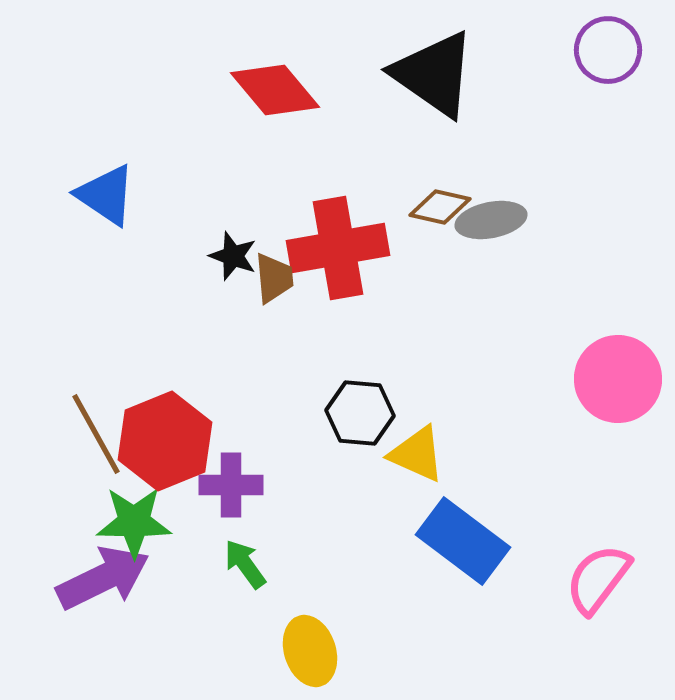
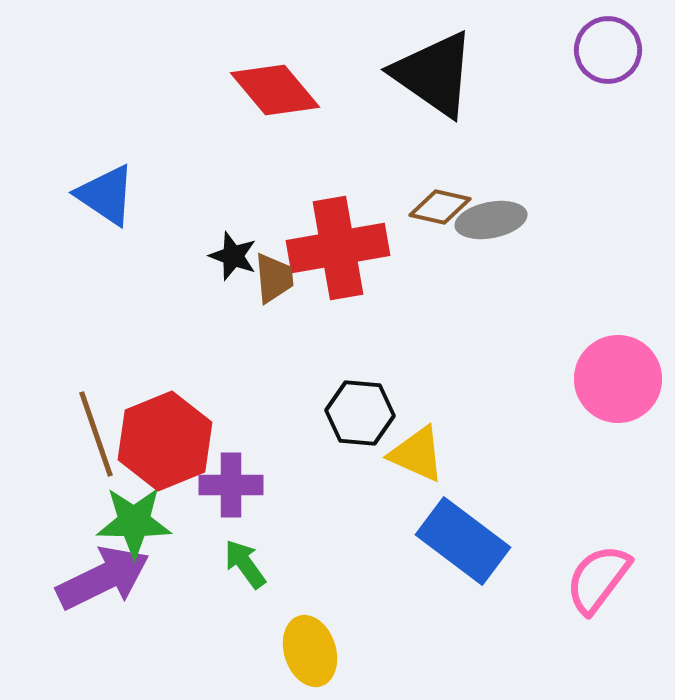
brown line: rotated 10 degrees clockwise
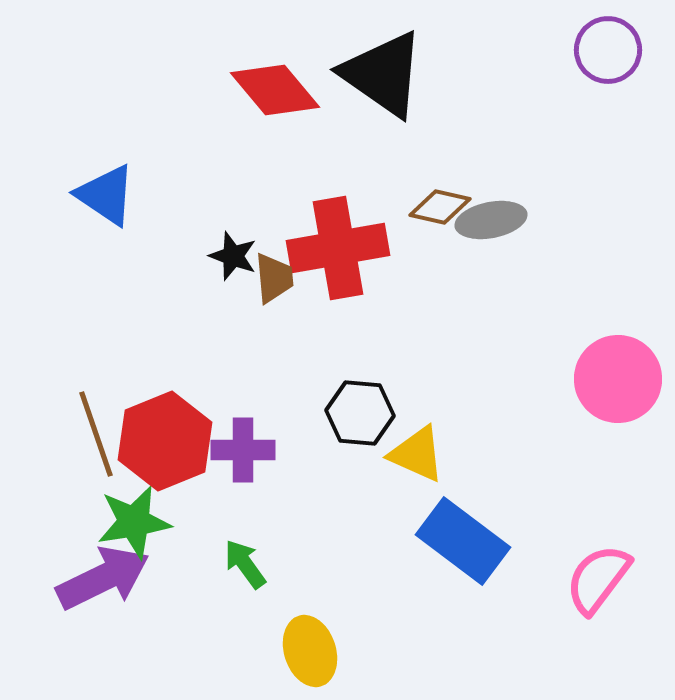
black triangle: moved 51 px left
purple cross: moved 12 px right, 35 px up
green star: rotated 10 degrees counterclockwise
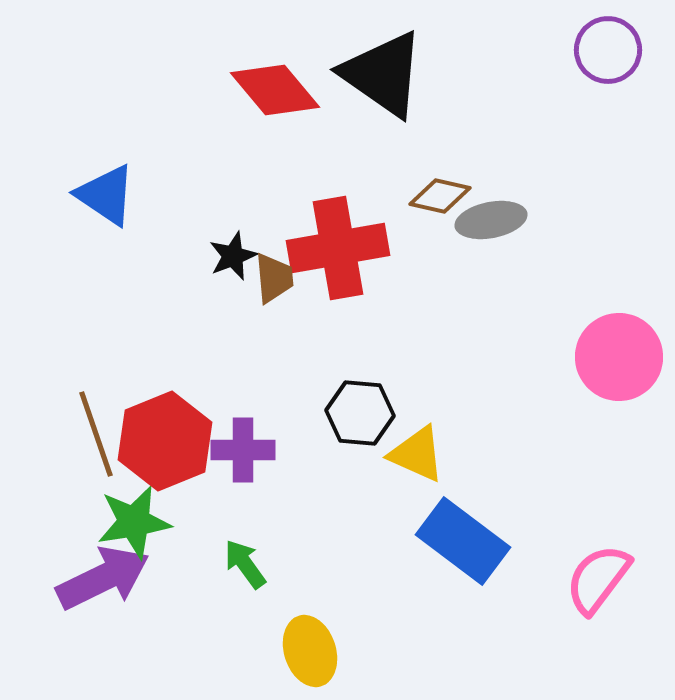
brown diamond: moved 11 px up
black star: rotated 30 degrees clockwise
pink circle: moved 1 px right, 22 px up
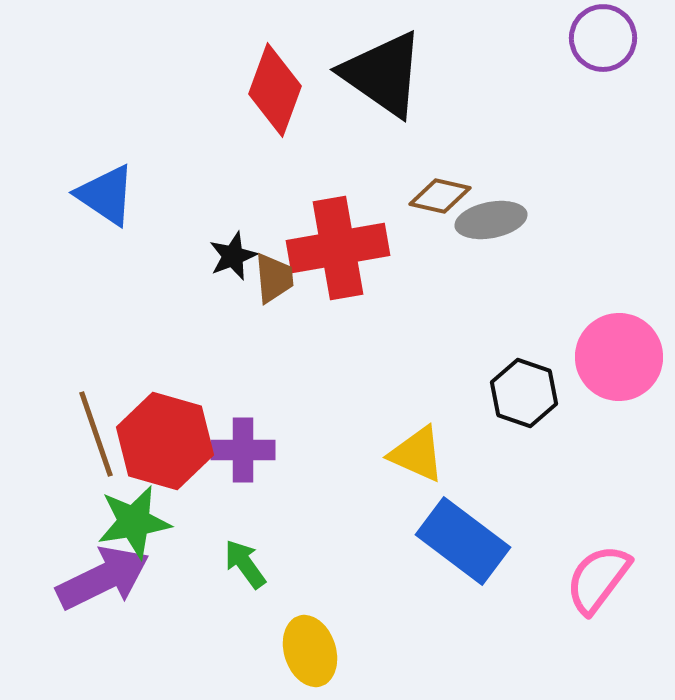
purple circle: moved 5 px left, 12 px up
red diamond: rotated 60 degrees clockwise
black hexagon: moved 164 px right, 20 px up; rotated 14 degrees clockwise
red hexagon: rotated 22 degrees counterclockwise
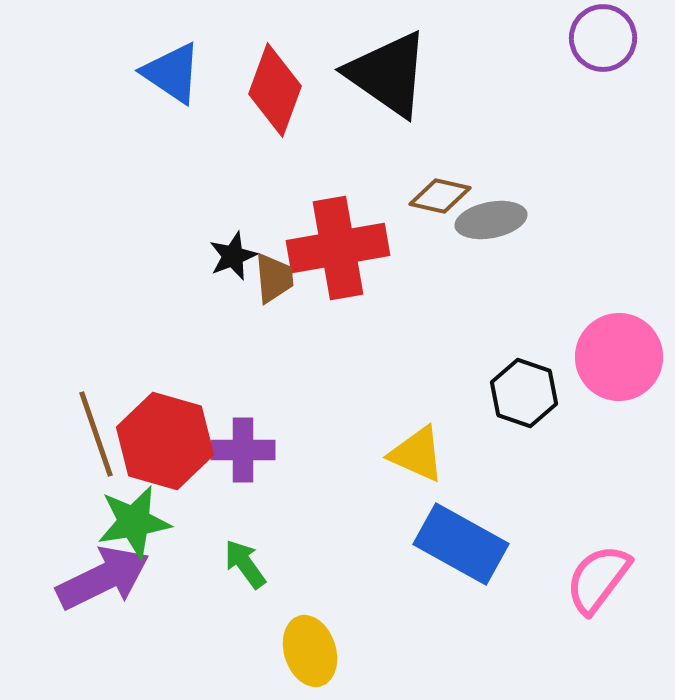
black triangle: moved 5 px right
blue triangle: moved 66 px right, 122 px up
blue rectangle: moved 2 px left, 3 px down; rotated 8 degrees counterclockwise
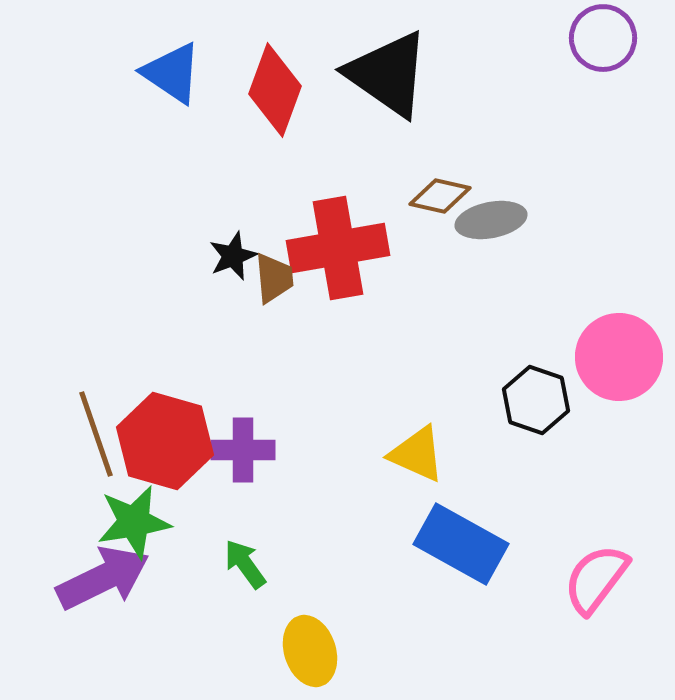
black hexagon: moved 12 px right, 7 px down
pink semicircle: moved 2 px left
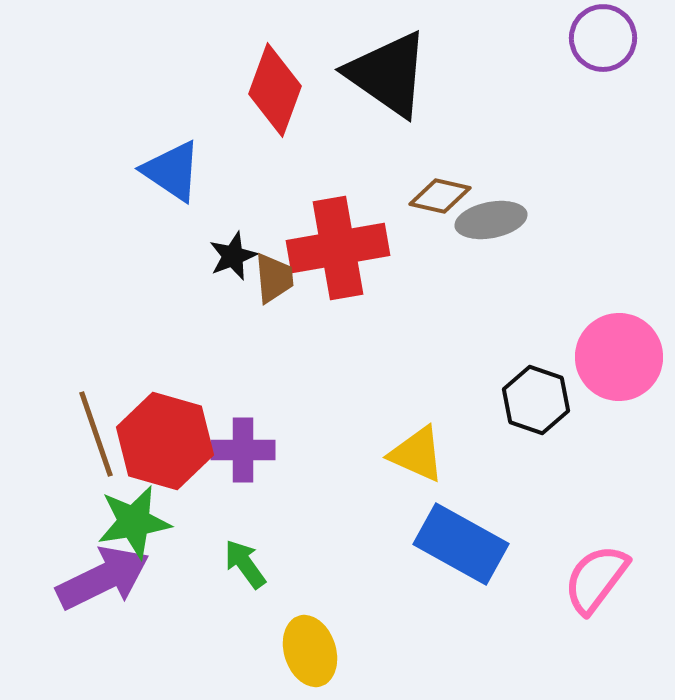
blue triangle: moved 98 px down
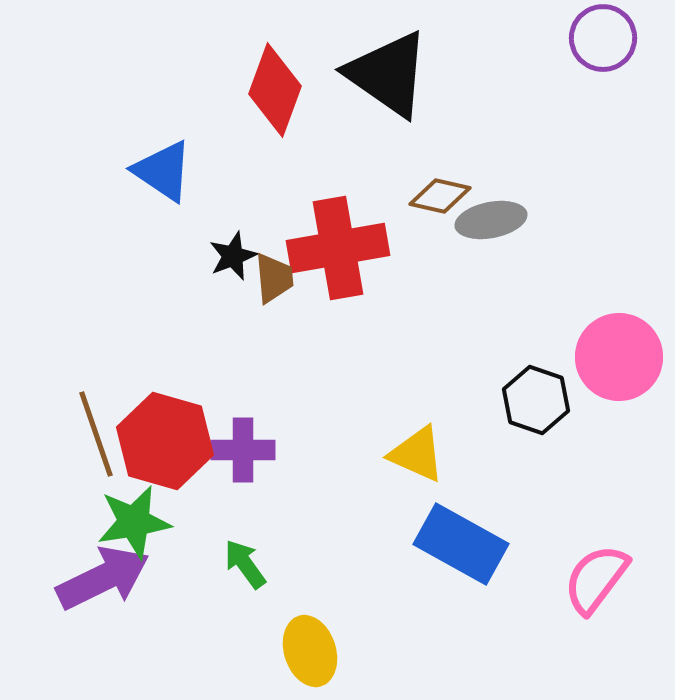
blue triangle: moved 9 px left
